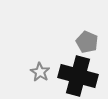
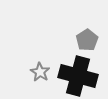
gray pentagon: moved 2 px up; rotated 15 degrees clockwise
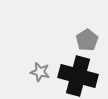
gray star: rotated 18 degrees counterclockwise
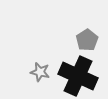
black cross: rotated 9 degrees clockwise
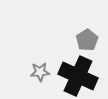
gray star: rotated 18 degrees counterclockwise
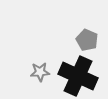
gray pentagon: rotated 15 degrees counterclockwise
